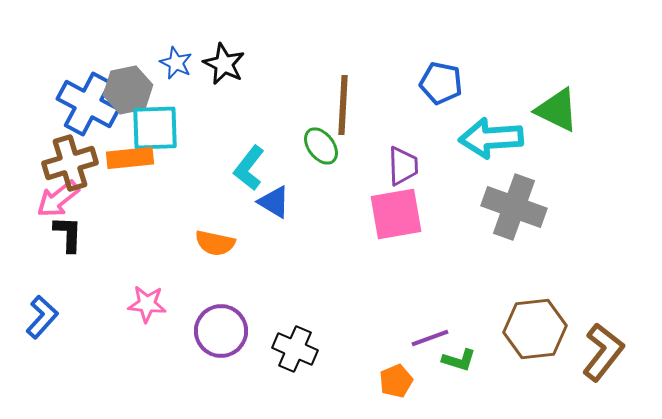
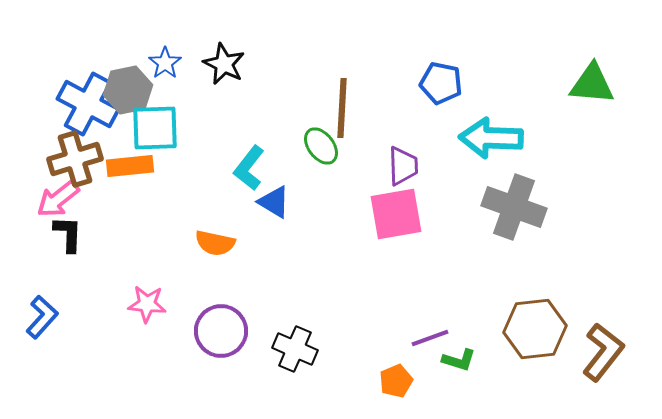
blue star: moved 11 px left; rotated 12 degrees clockwise
brown line: moved 1 px left, 3 px down
green triangle: moved 35 px right, 26 px up; rotated 21 degrees counterclockwise
cyan arrow: rotated 6 degrees clockwise
orange rectangle: moved 8 px down
brown cross: moved 5 px right, 4 px up
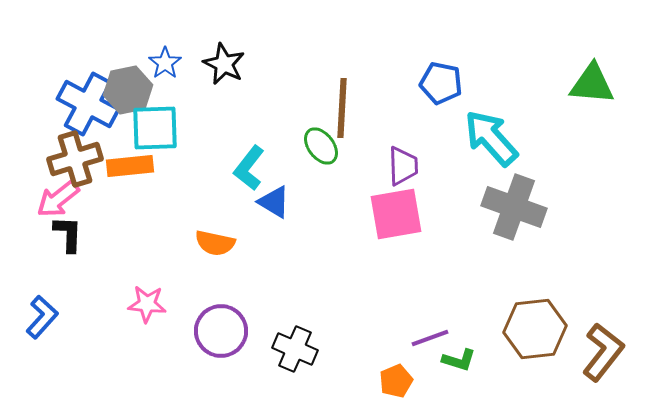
cyan arrow: rotated 46 degrees clockwise
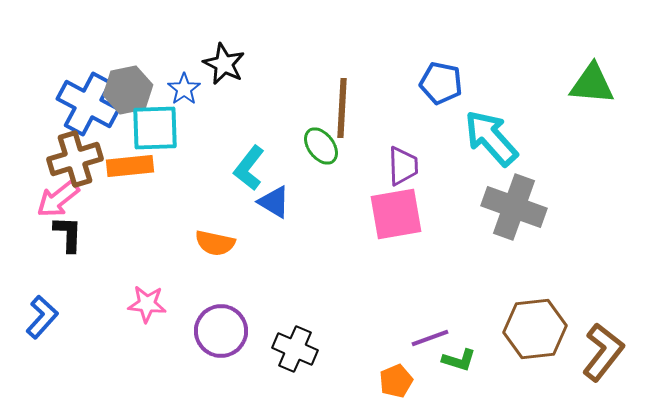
blue star: moved 19 px right, 26 px down
